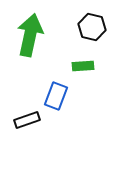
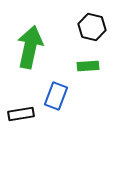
green arrow: moved 12 px down
green rectangle: moved 5 px right
black rectangle: moved 6 px left, 6 px up; rotated 10 degrees clockwise
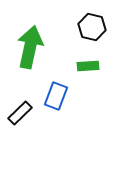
black rectangle: moved 1 px left, 1 px up; rotated 35 degrees counterclockwise
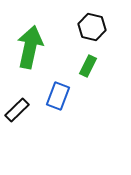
green rectangle: rotated 60 degrees counterclockwise
blue rectangle: moved 2 px right
black rectangle: moved 3 px left, 3 px up
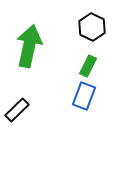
black hexagon: rotated 12 degrees clockwise
green arrow: moved 1 px left, 1 px up
blue rectangle: moved 26 px right
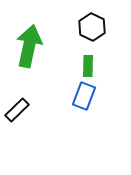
green rectangle: rotated 25 degrees counterclockwise
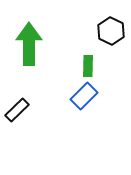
black hexagon: moved 19 px right, 4 px down
green arrow: moved 2 px up; rotated 12 degrees counterclockwise
blue rectangle: rotated 24 degrees clockwise
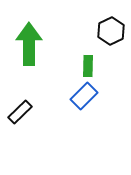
black hexagon: rotated 8 degrees clockwise
black rectangle: moved 3 px right, 2 px down
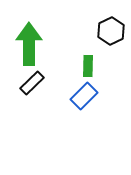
black rectangle: moved 12 px right, 29 px up
